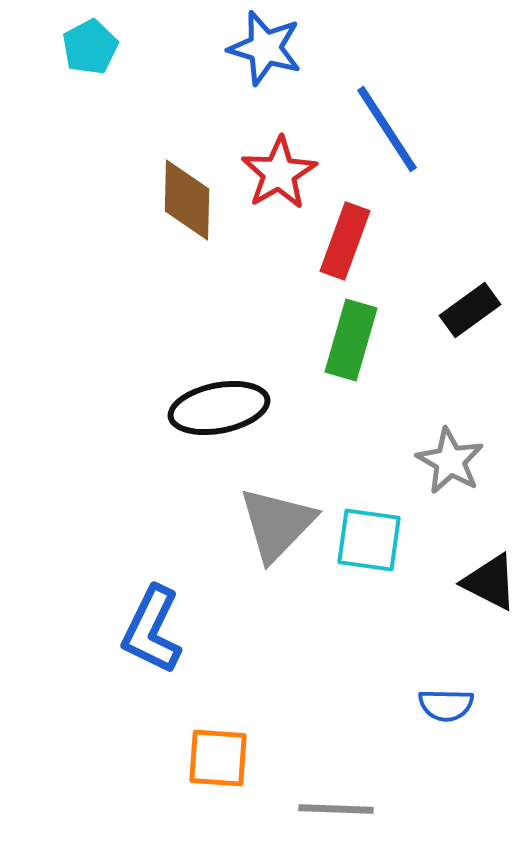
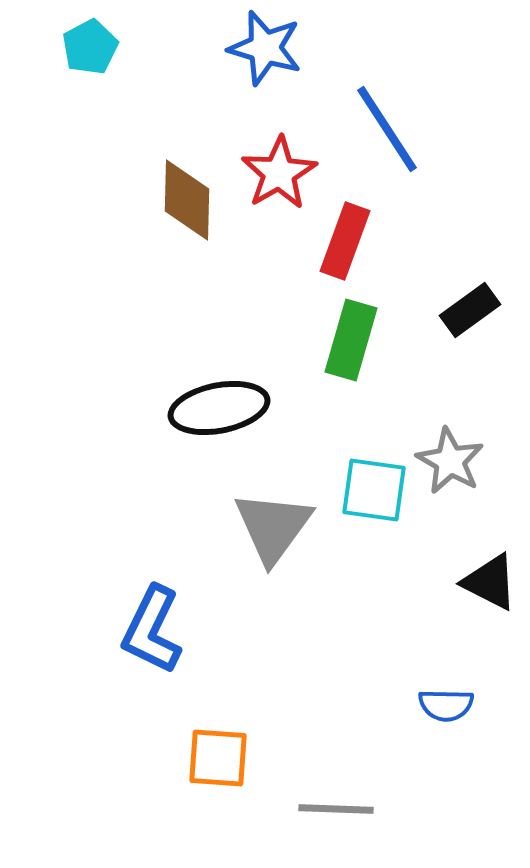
gray triangle: moved 4 px left, 3 px down; rotated 8 degrees counterclockwise
cyan square: moved 5 px right, 50 px up
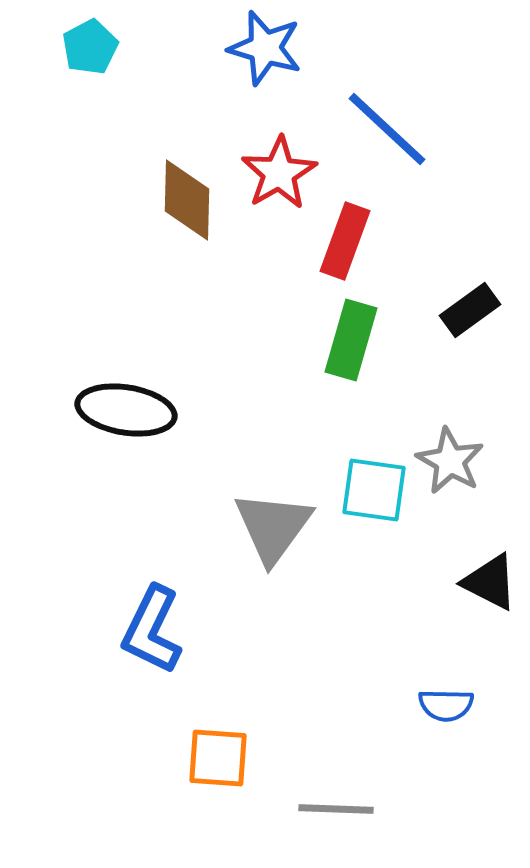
blue line: rotated 14 degrees counterclockwise
black ellipse: moved 93 px left, 2 px down; rotated 20 degrees clockwise
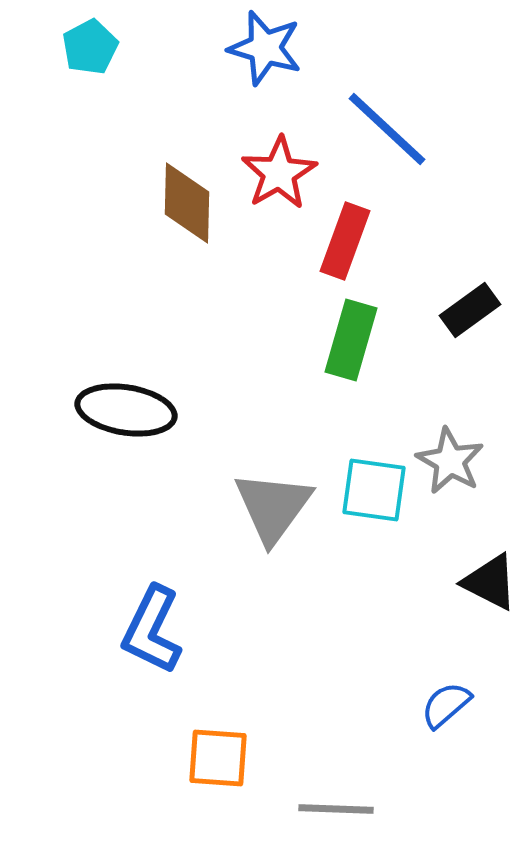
brown diamond: moved 3 px down
gray triangle: moved 20 px up
blue semicircle: rotated 138 degrees clockwise
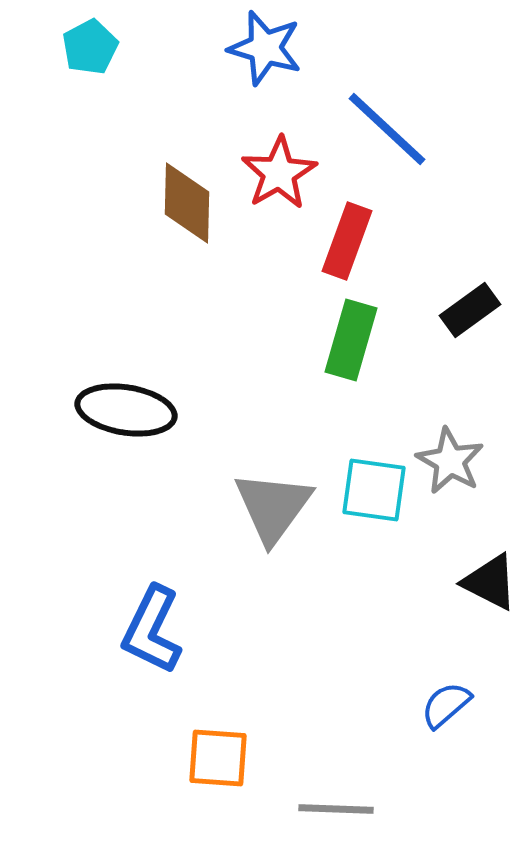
red rectangle: moved 2 px right
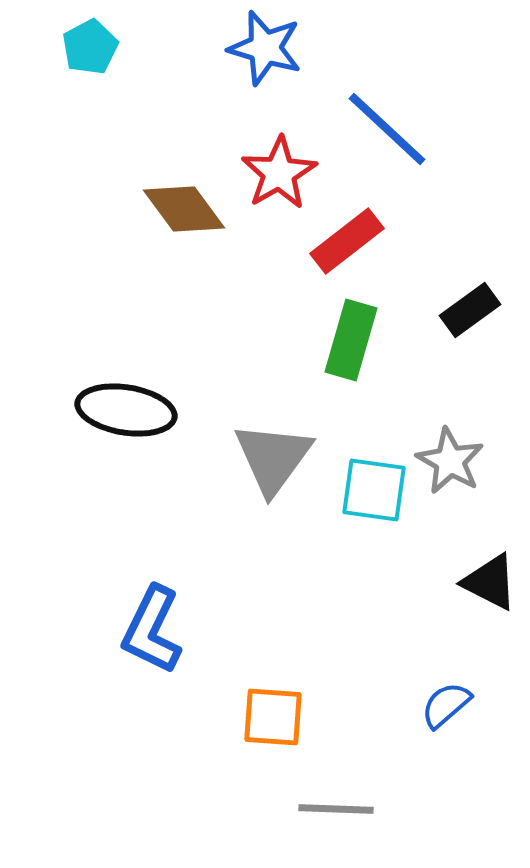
brown diamond: moved 3 px left, 6 px down; rotated 38 degrees counterclockwise
red rectangle: rotated 32 degrees clockwise
gray triangle: moved 49 px up
orange square: moved 55 px right, 41 px up
